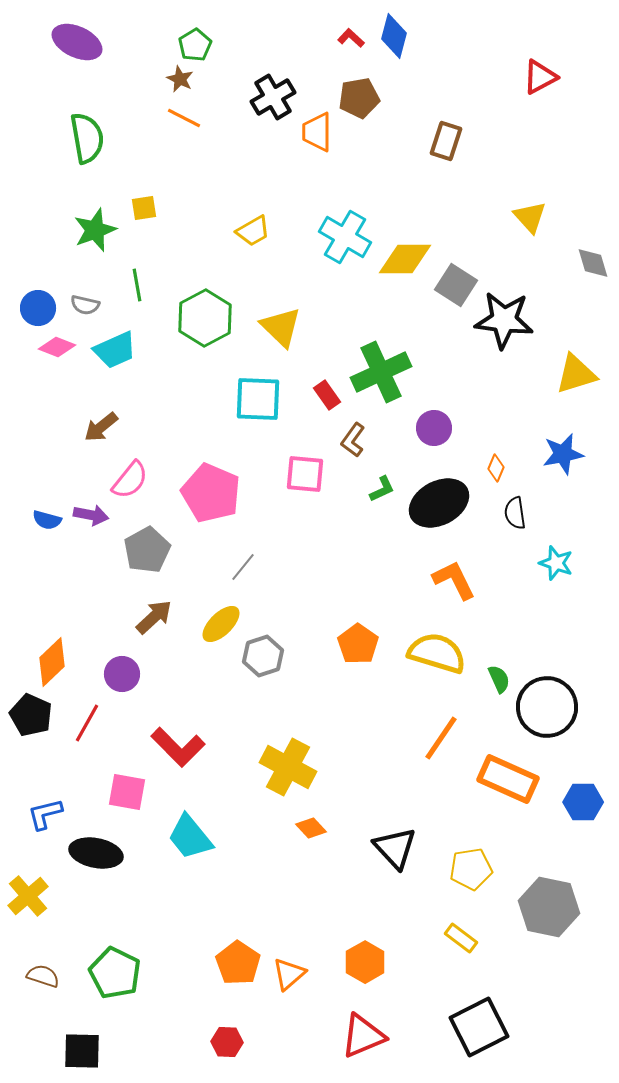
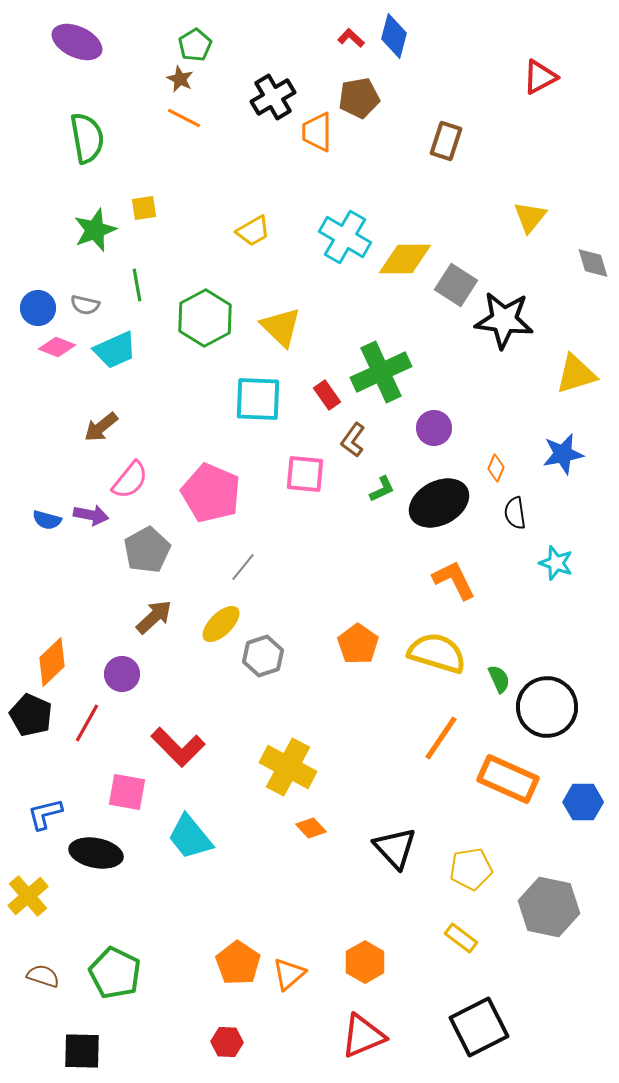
yellow triangle at (530, 217): rotated 21 degrees clockwise
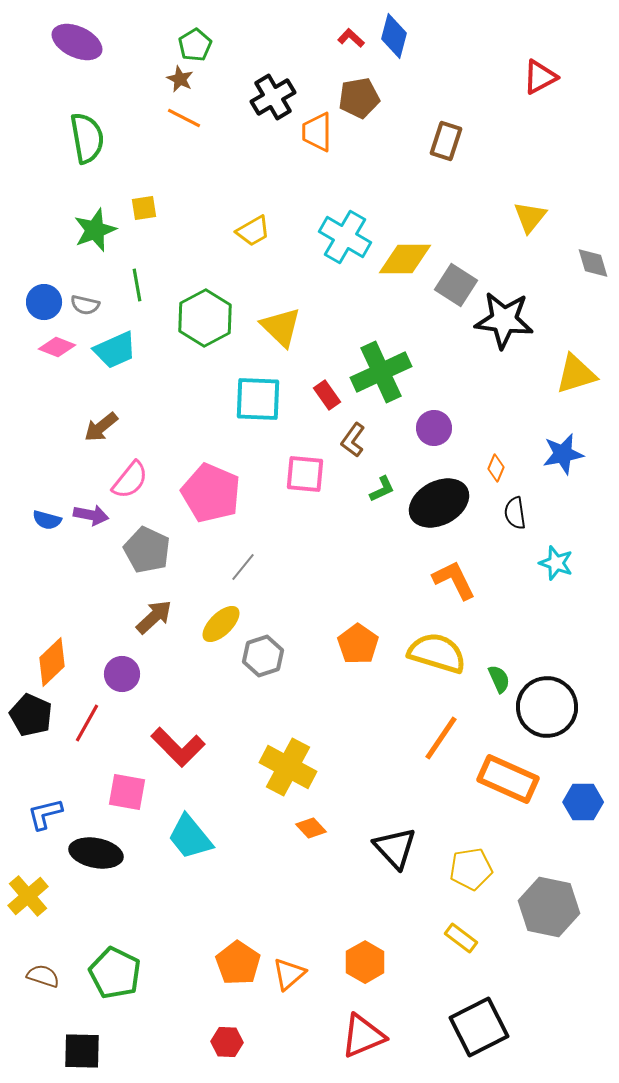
blue circle at (38, 308): moved 6 px right, 6 px up
gray pentagon at (147, 550): rotated 18 degrees counterclockwise
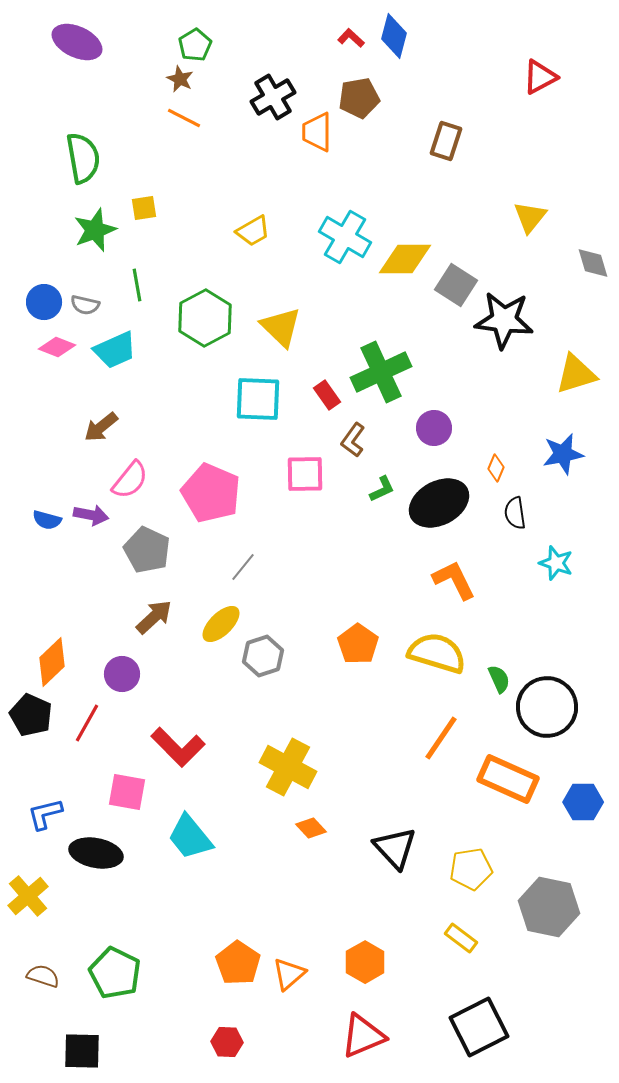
green semicircle at (87, 138): moved 4 px left, 20 px down
pink square at (305, 474): rotated 6 degrees counterclockwise
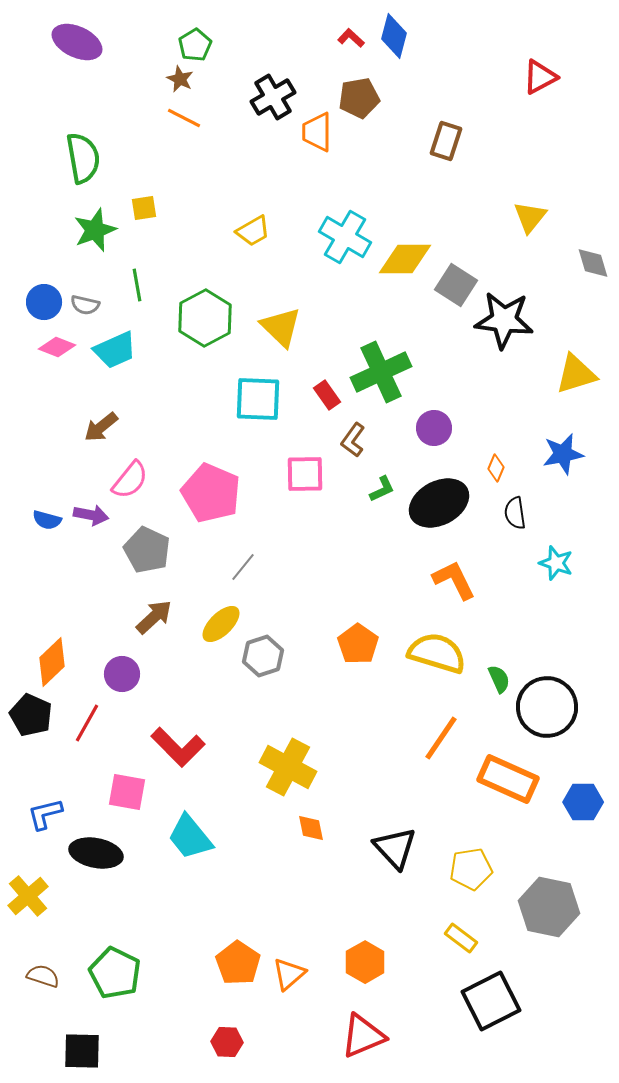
orange diamond at (311, 828): rotated 32 degrees clockwise
black square at (479, 1027): moved 12 px right, 26 px up
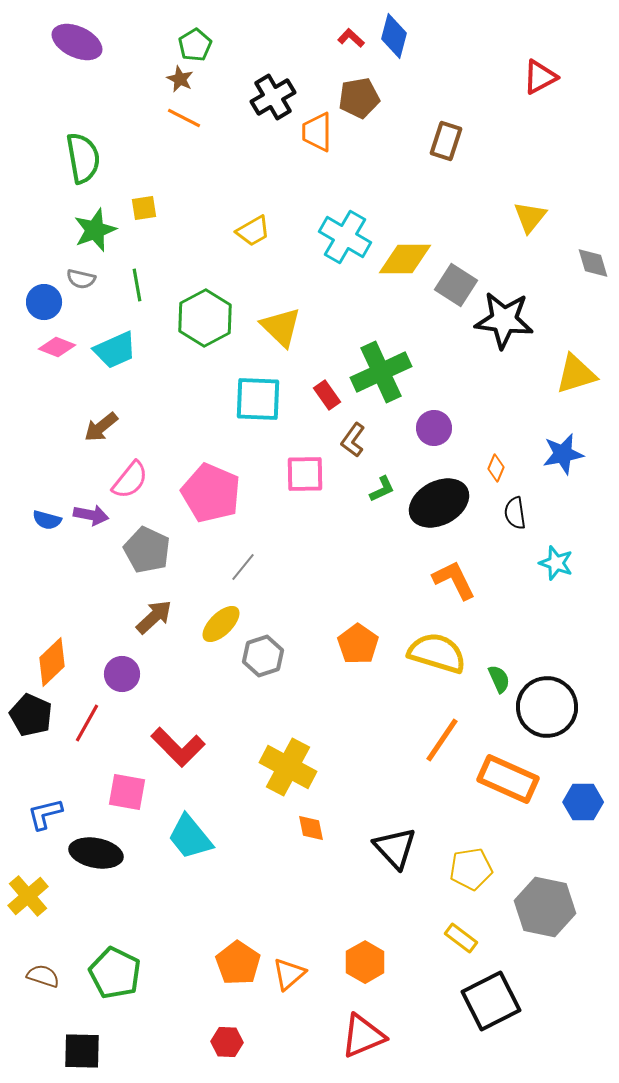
gray semicircle at (85, 305): moved 4 px left, 26 px up
orange line at (441, 738): moved 1 px right, 2 px down
gray hexagon at (549, 907): moved 4 px left
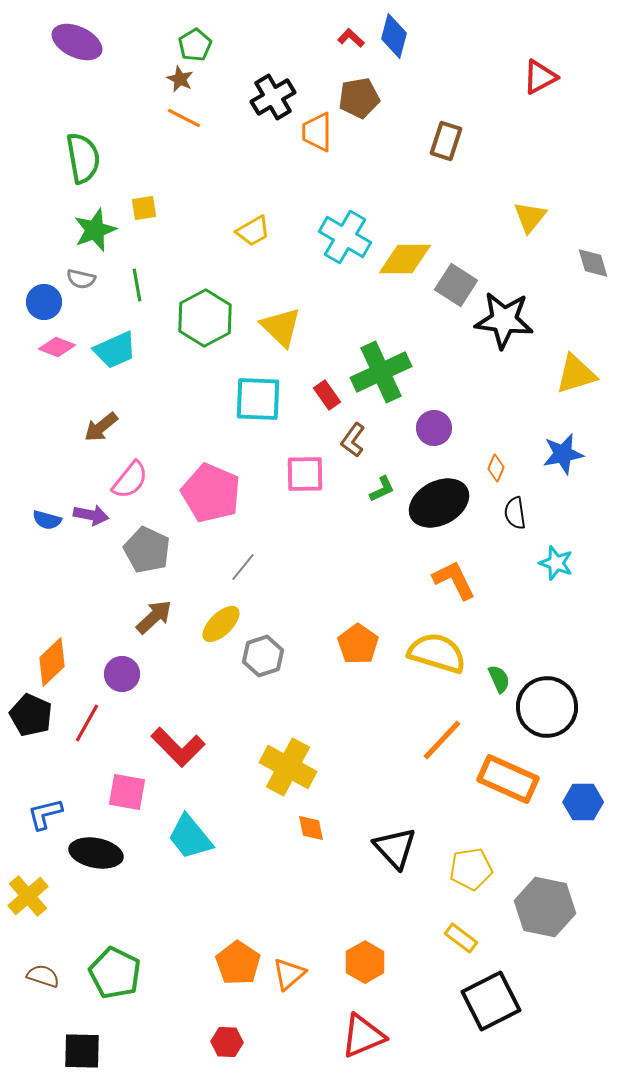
orange line at (442, 740): rotated 9 degrees clockwise
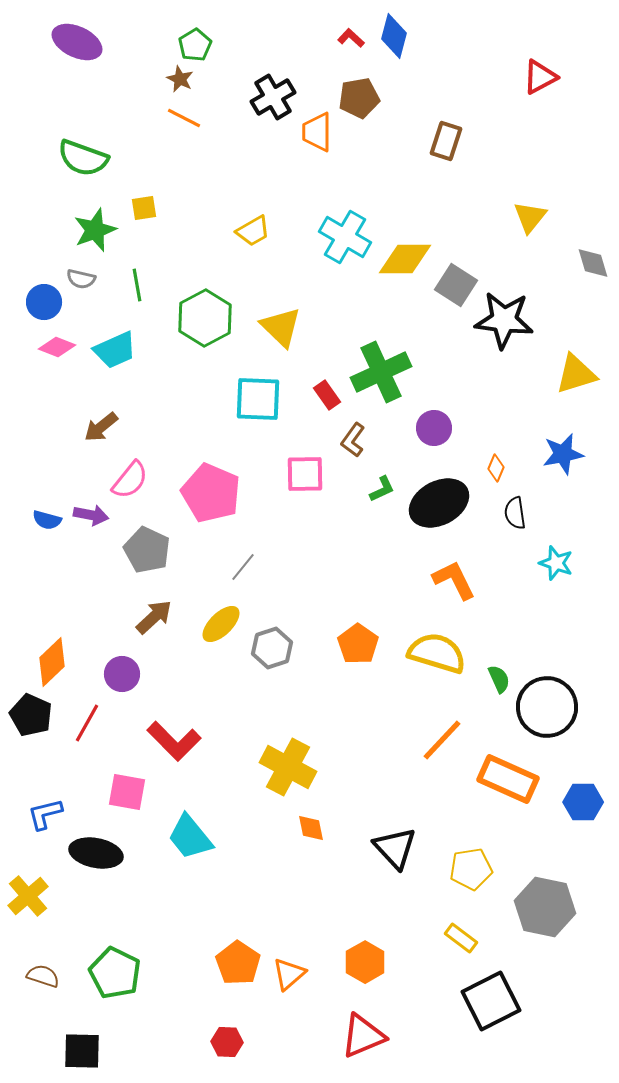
green semicircle at (83, 158): rotated 120 degrees clockwise
gray hexagon at (263, 656): moved 9 px right, 8 px up
red L-shape at (178, 747): moved 4 px left, 6 px up
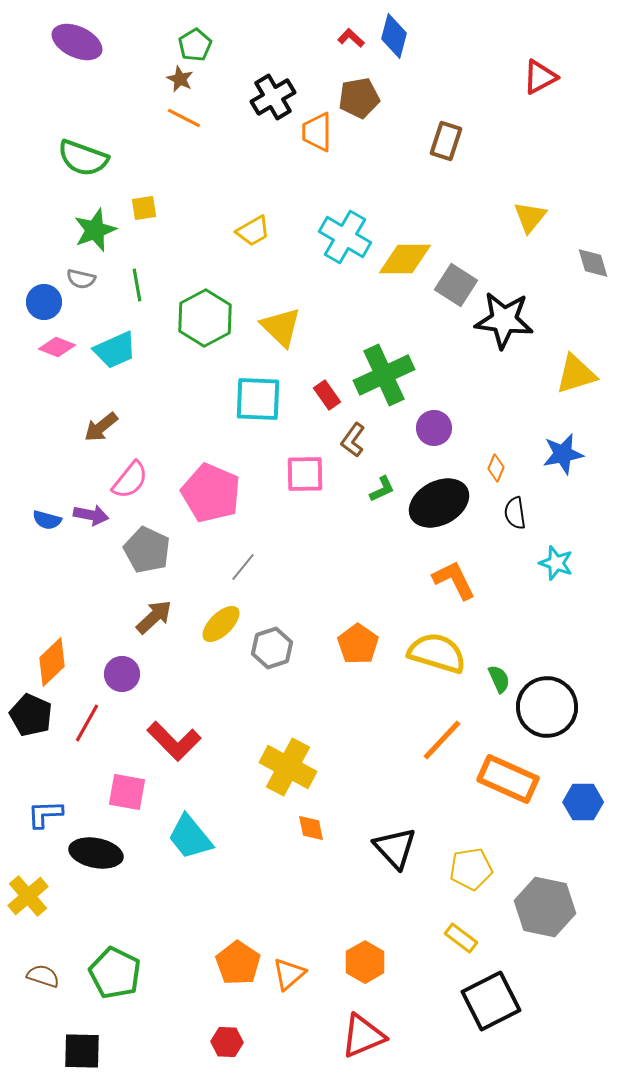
green cross at (381, 372): moved 3 px right, 3 px down
blue L-shape at (45, 814): rotated 12 degrees clockwise
